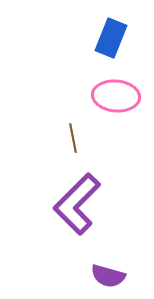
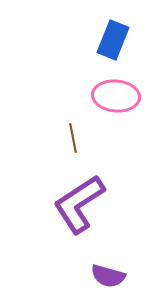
blue rectangle: moved 2 px right, 2 px down
purple L-shape: moved 2 px right; rotated 12 degrees clockwise
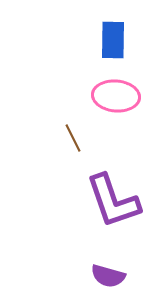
blue rectangle: rotated 21 degrees counterclockwise
brown line: rotated 16 degrees counterclockwise
purple L-shape: moved 34 px right, 3 px up; rotated 76 degrees counterclockwise
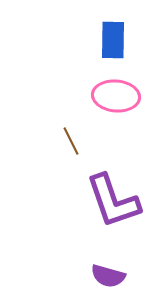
brown line: moved 2 px left, 3 px down
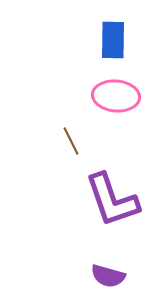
purple L-shape: moved 1 px left, 1 px up
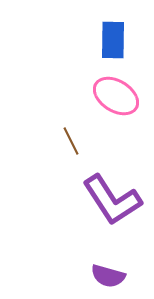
pink ellipse: rotated 27 degrees clockwise
purple L-shape: rotated 14 degrees counterclockwise
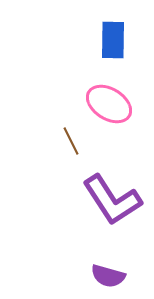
pink ellipse: moved 7 px left, 8 px down
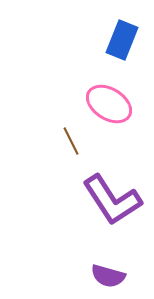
blue rectangle: moved 9 px right; rotated 21 degrees clockwise
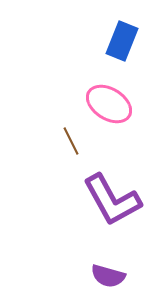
blue rectangle: moved 1 px down
purple L-shape: rotated 4 degrees clockwise
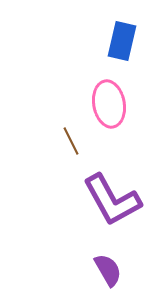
blue rectangle: rotated 9 degrees counterclockwise
pink ellipse: rotated 48 degrees clockwise
purple semicircle: moved 6 px up; rotated 136 degrees counterclockwise
